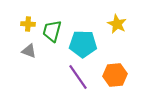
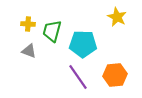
yellow star: moved 7 px up
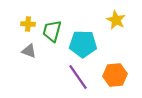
yellow star: moved 1 px left, 3 px down
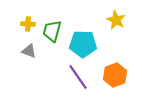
orange hexagon: rotated 15 degrees counterclockwise
